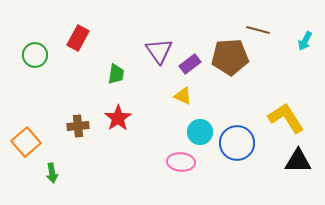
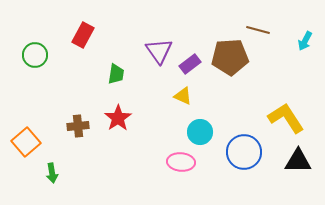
red rectangle: moved 5 px right, 3 px up
blue circle: moved 7 px right, 9 px down
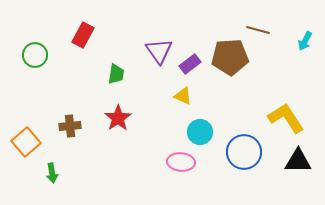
brown cross: moved 8 px left
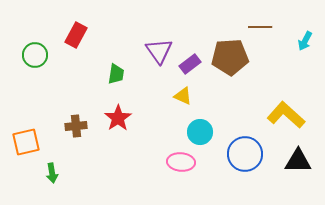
brown line: moved 2 px right, 3 px up; rotated 15 degrees counterclockwise
red rectangle: moved 7 px left
yellow L-shape: moved 3 px up; rotated 15 degrees counterclockwise
brown cross: moved 6 px right
orange square: rotated 28 degrees clockwise
blue circle: moved 1 px right, 2 px down
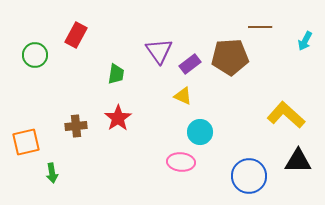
blue circle: moved 4 px right, 22 px down
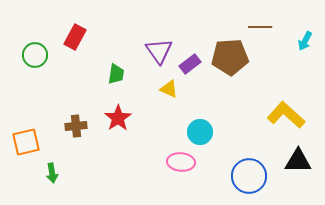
red rectangle: moved 1 px left, 2 px down
yellow triangle: moved 14 px left, 7 px up
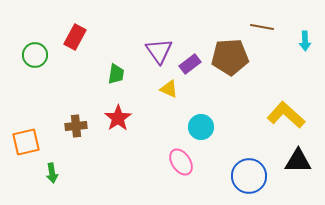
brown line: moved 2 px right; rotated 10 degrees clockwise
cyan arrow: rotated 30 degrees counterclockwise
cyan circle: moved 1 px right, 5 px up
pink ellipse: rotated 52 degrees clockwise
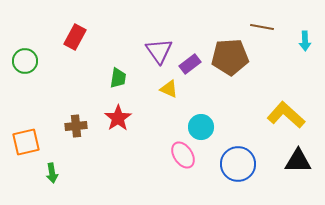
green circle: moved 10 px left, 6 px down
green trapezoid: moved 2 px right, 4 px down
pink ellipse: moved 2 px right, 7 px up
blue circle: moved 11 px left, 12 px up
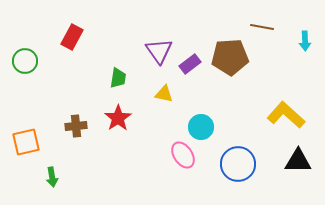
red rectangle: moved 3 px left
yellow triangle: moved 5 px left, 5 px down; rotated 12 degrees counterclockwise
green arrow: moved 4 px down
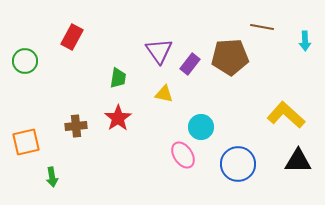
purple rectangle: rotated 15 degrees counterclockwise
